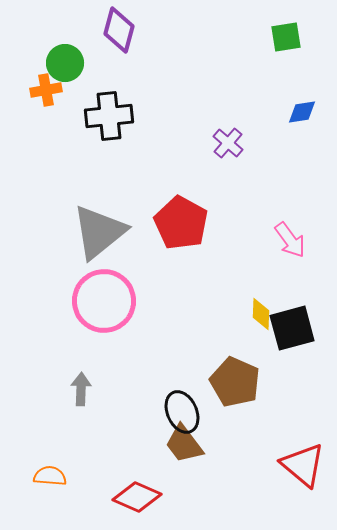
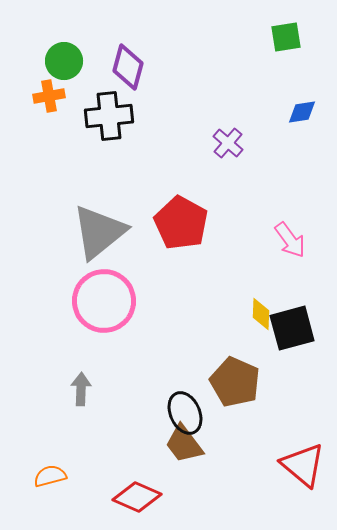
purple diamond: moved 9 px right, 37 px down
green circle: moved 1 px left, 2 px up
orange cross: moved 3 px right, 6 px down
black ellipse: moved 3 px right, 1 px down
orange semicircle: rotated 20 degrees counterclockwise
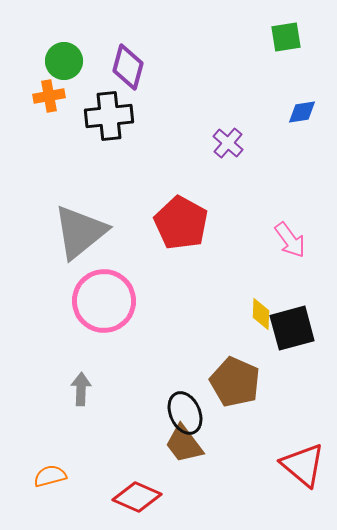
gray triangle: moved 19 px left
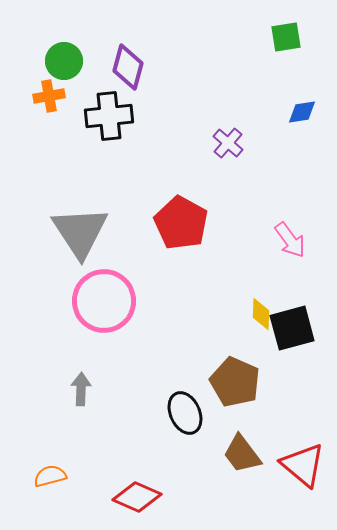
gray triangle: rotated 24 degrees counterclockwise
brown trapezoid: moved 58 px right, 10 px down
